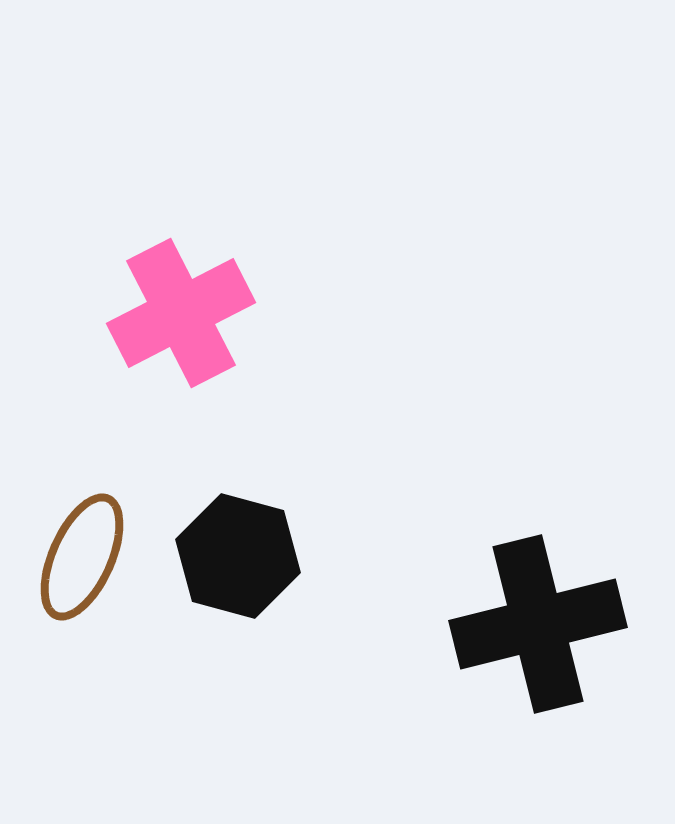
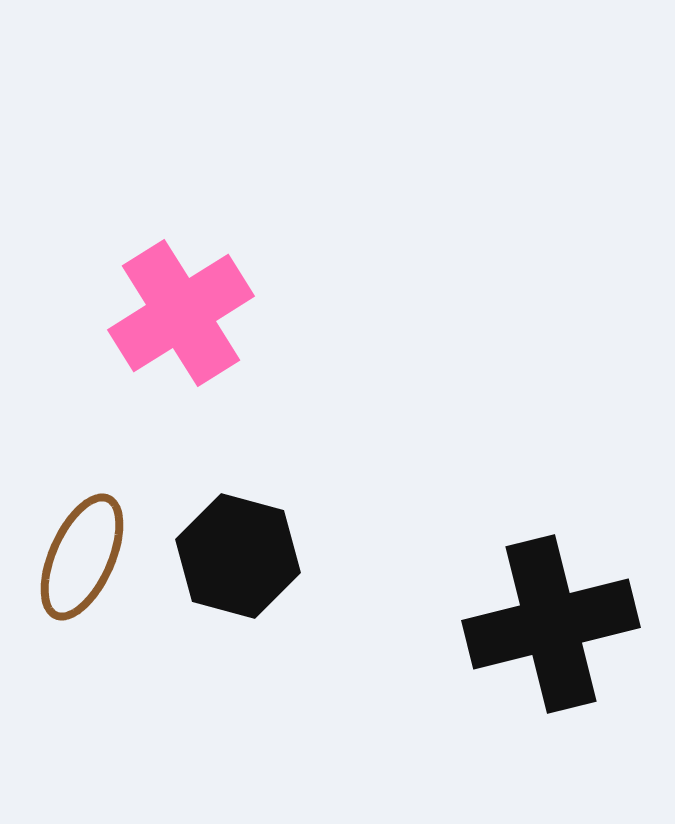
pink cross: rotated 5 degrees counterclockwise
black cross: moved 13 px right
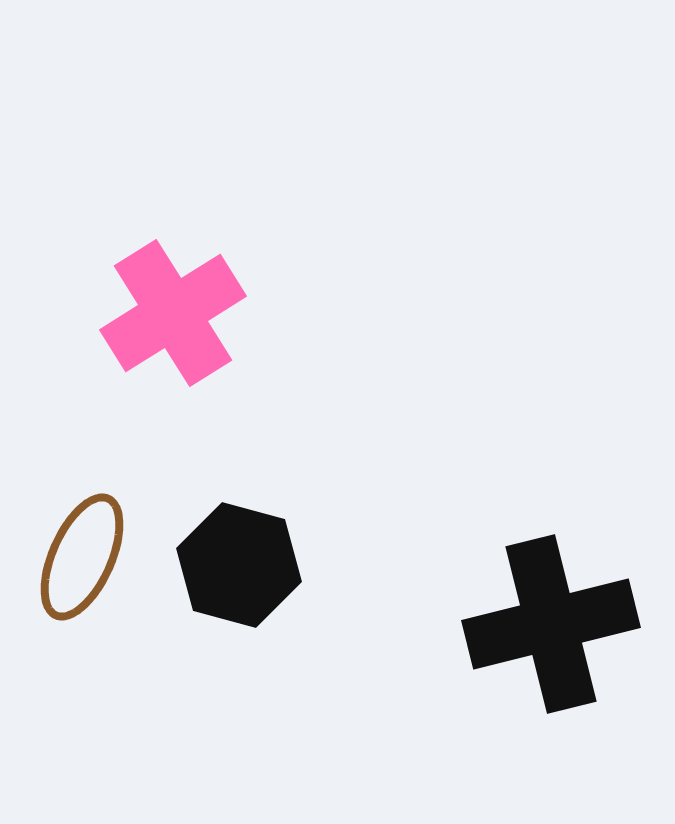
pink cross: moved 8 px left
black hexagon: moved 1 px right, 9 px down
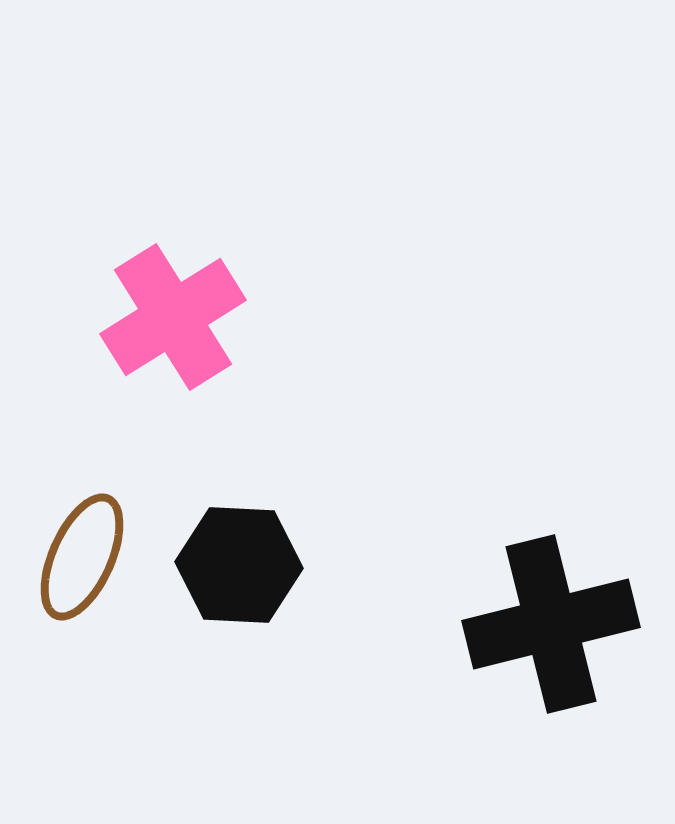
pink cross: moved 4 px down
black hexagon: rotated 12 degrees counterclockwise
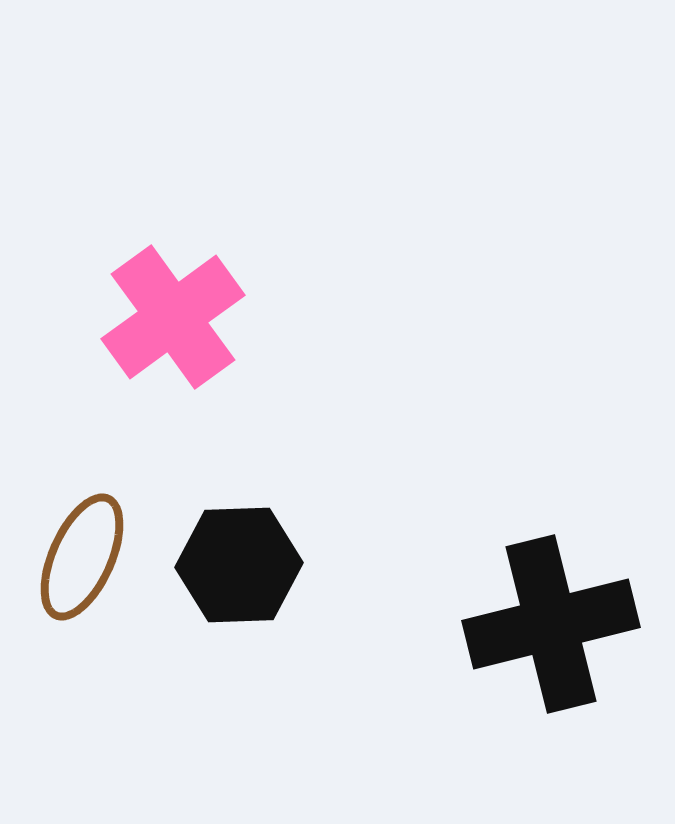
pink cross: rotated 4 degrees counterclockwise
black hexagon: rotated 5 degrees counterclockwise
